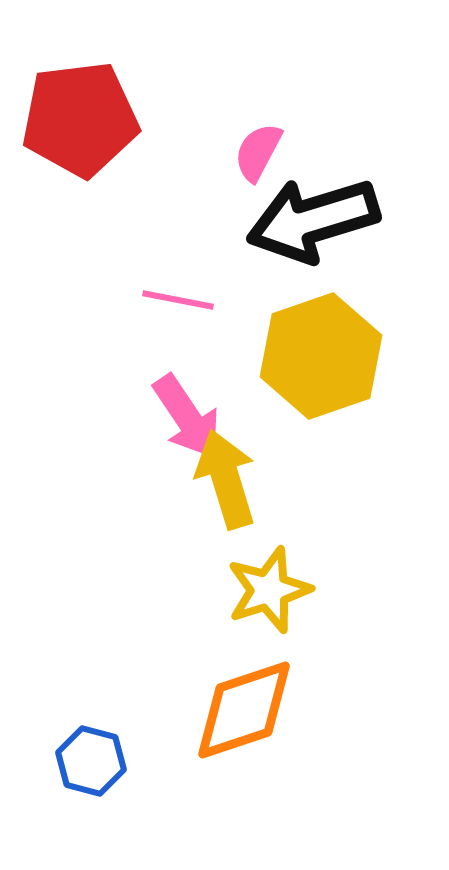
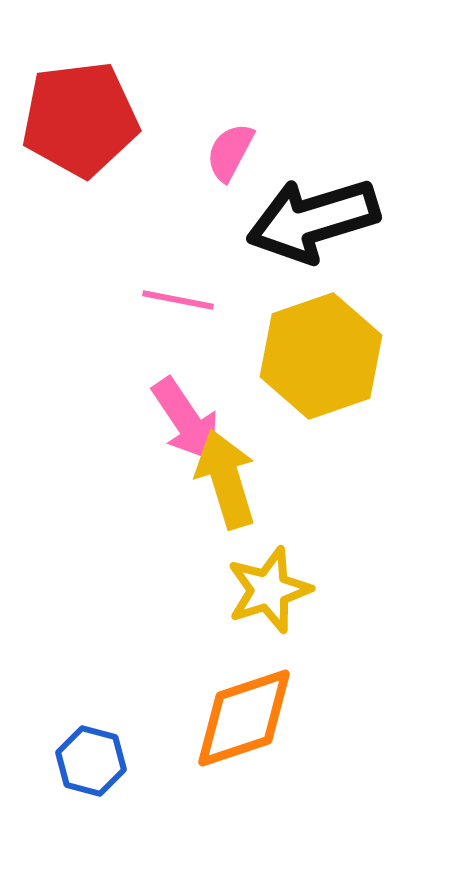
pink semicircle: moved 28 px left
pink arrow: moved 1 px left, 3 px down
orange diamond: moved 8 px down
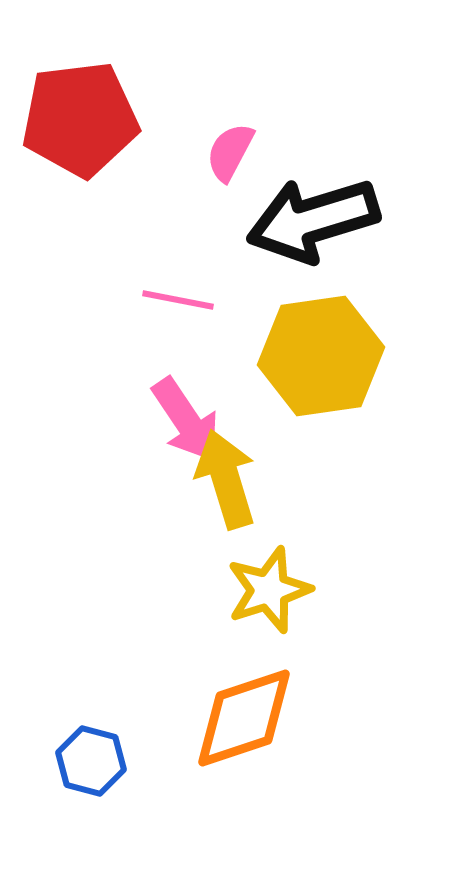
yellow hexagon: rotated 11 degrees clockwise
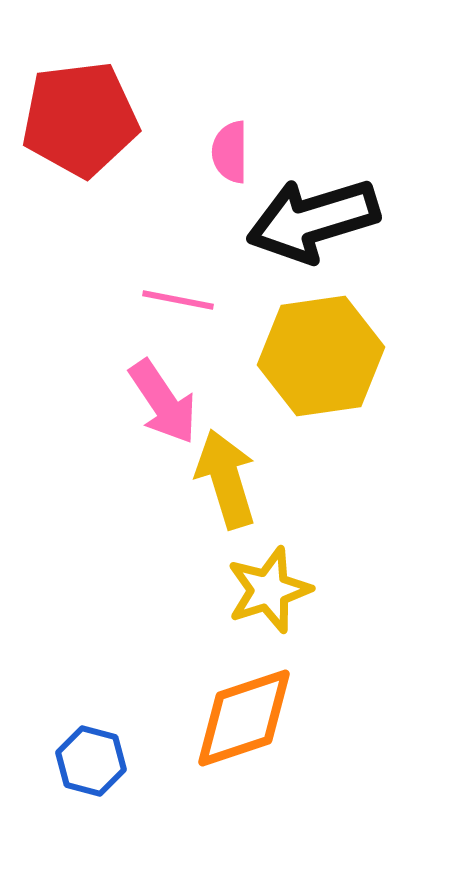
pink semicircle: rotated 28 degrees counterclockwise
pink arrow: moved 23 px left, 18 px up
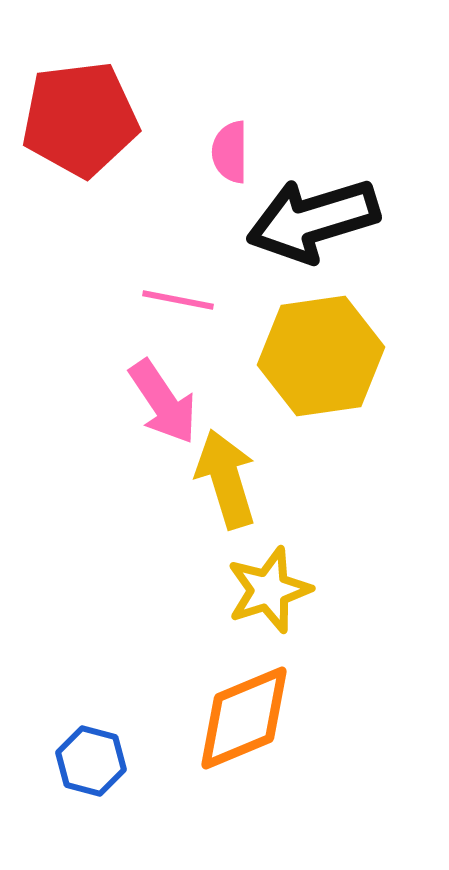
orange diamond: rotated 4 degrees counterclockwise
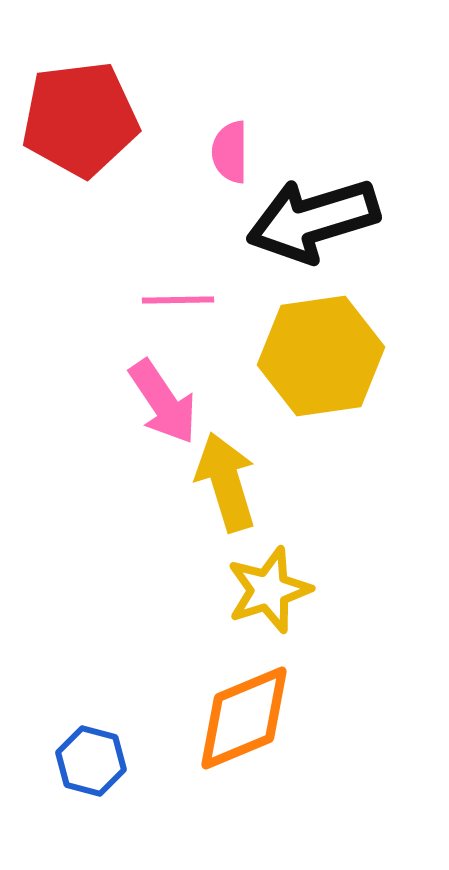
pink line: rotated 12 degrees counterclockwise
yellow arrow: moved 3 px down
